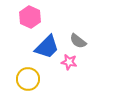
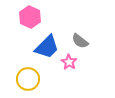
gray semicircle: moved 2 px right
pink star: rotated 21 degrees clockwise
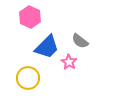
yellow circle: moved 1 px up
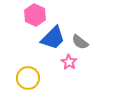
pink hexagon: moved 5 px right, 2 px up
gray semicircle: moved 1 px down
blue trapezoid: moved 6 px right, 9 px up
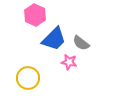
blue trapezoid: moved 1 px right, 1 px down
gray semicircle: moved 1 px right, 1 px down
pink star: rotated 21 degrees counterclockwise
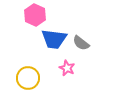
blue trapezoid: rotated 52 degrees clockwise
pink star: moved 2 px left, 6 px down; rotated 14 degrees clockwise
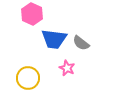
pink hexagon: moved 3 px left, 1 px up
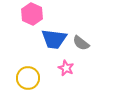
pink star: moved 1 px left
